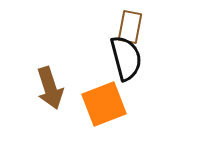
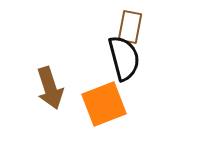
black semicircle: moved 2 px left
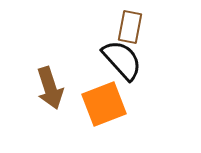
black semicircle: moved 2 px left, 2 px down; rotated 27 degrees counterclockwise
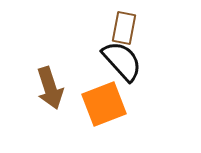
brown rectangle: moved 6 px left, 1 px down
black semicircle: moved 1 px down
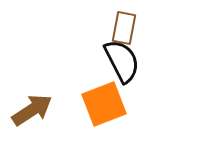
black semicircle: rotated 15 degrees clockwise
brown arrow: moved 18 px left, 22 px down; rotated 105 degrees counterclockwise
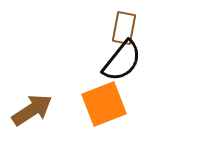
black semicircle: rotated 66 degrees clockwise
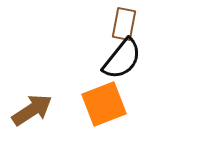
brown rectangle: moved 4 px up
black semicircle: moved 2 px up
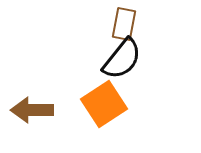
orange square: rotated 12 degrees counterclockwise
brown arrow: rotated 147 degrees counterclockwise
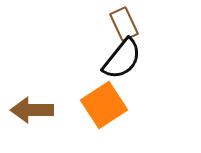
brown rectangle: rotated 36 degrees counterclockwise
orange square: moved 1 px down
